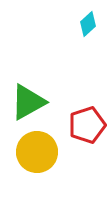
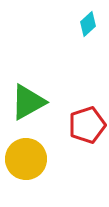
yellow circle: moved 11 px left, 7 px down
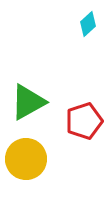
red pentagon: moved 3 px left, 4 px up
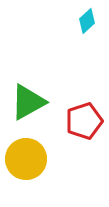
cyan diamond: moved 1 px left, 3 px up
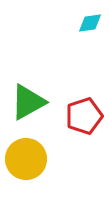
cyan diamond: moved 3 px right, 2 px down; rotated 35 degrees clockwise
red pentagon: moved 5 px up
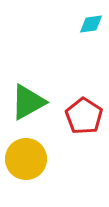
cyan diamond: moved 1 px right, 1 px down
red pentagon: rotated 21 degrees counterclockwise
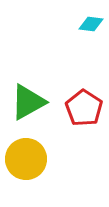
cyan diamond: rotated 15 degrees clockwise
red pentagon: moved 8 px up
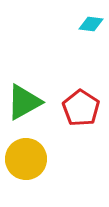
green triangle: moved 4 px left
red pentagon: moved 3 px left
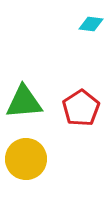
green triangle: rotated 24 degrees clockwise
red pentagon: rotated 6 degrees clockwise
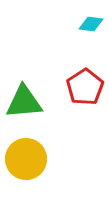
red pentagon: moved 4 px right, 21 px up
